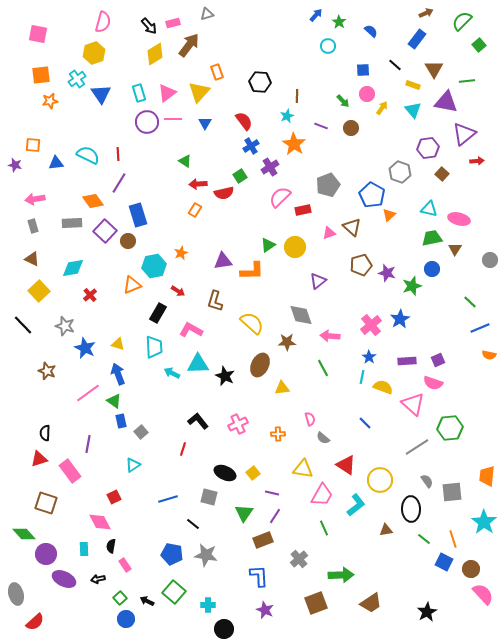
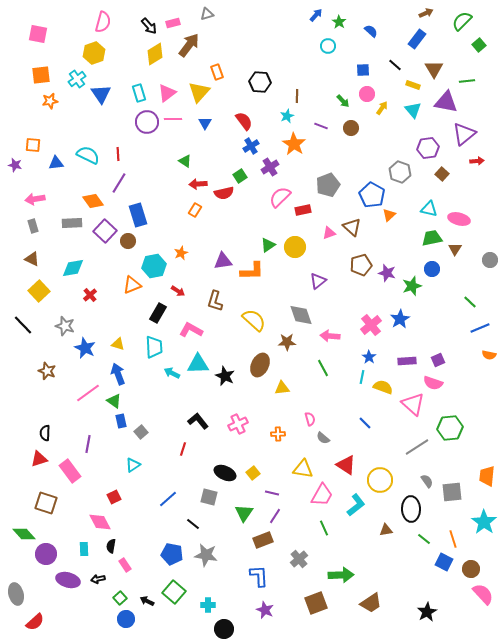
yellow semicircle at (252, 323): moved 2 px right, 3 px up
blue line at (168, 499): rotated 24 degrees counterclockwise
purple ellipse at (64, 579): moved 4 px right, 1 px down; rotated 10 degrees counterclockwise
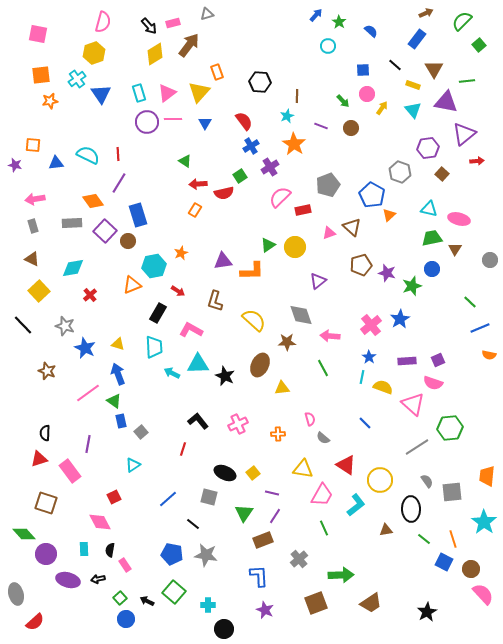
black semicircle at (111, 546): moved 1 px left, 4 px down
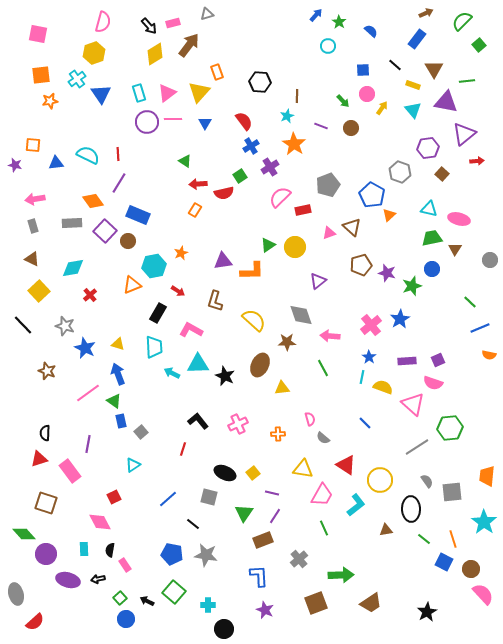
blue rectangle at (138, 215): rotated 50 degrees counterclockwise
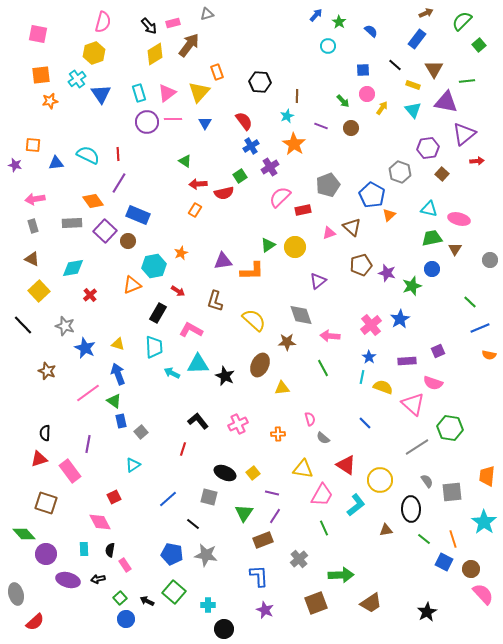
purple square at (438, 360): moved 9 px up
green hexagon at (450, 428): rotated 15 degrees clockwise
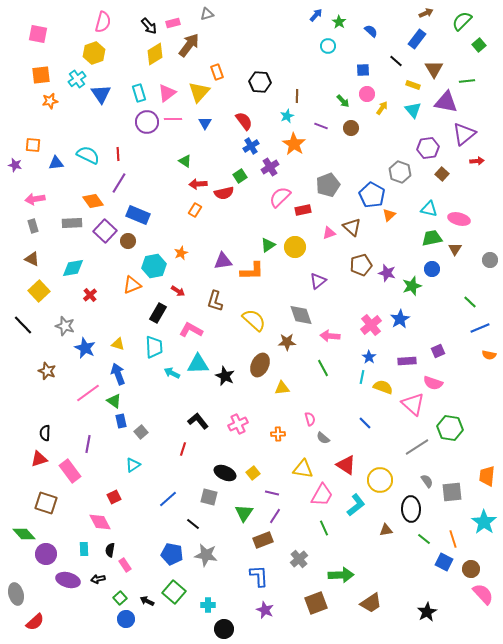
black line at (395, 65): moved 1 px right, 4 px up
